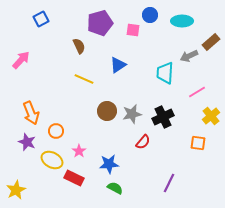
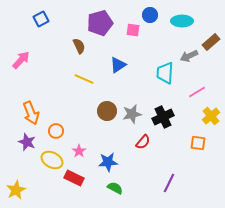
blue star: moved 1 px left, 2 px up
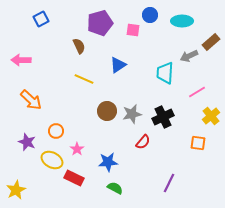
pink arrow: rotated 132 degrees counterclockwise
orange arrow: moved 13 px up; rotated 25 degrees counterclockwise
pink star: moved 2 px left, 2 px up
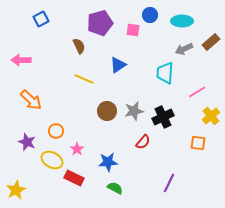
gray arrow: moved 5 px left, 7 px up
gray star: moved 2 px right, 3 px up
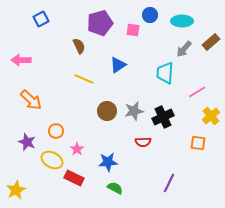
gray arrow: rotated 24 degrees counterclockwise
red semicircle: rotated 49 degrees clockwise
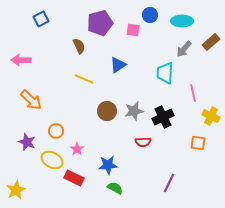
pink line: moved 4 px left, 1 px down; rotated 72 degrees counterclockwise
yellow cross: rotated 24 degrees counterclockwise
blue star: moved 3 px down
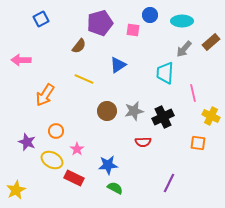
brown semicircle: rotated 63 degrees clockwise
orange arrow: moved 14 px right, 5 px up; rotated 80 degrees clockwise
